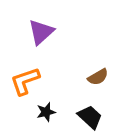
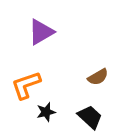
purple triangle: rotated 12 degrees clockwise
orange L-shape: moved 1 px right, 4 px down
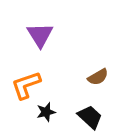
purple triangle: moved 1 px left, 3 px down; rotated 32 degrees counterclockwise
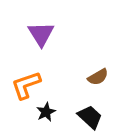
purple triangle: moved 1 px right, 1 px up
black star: rotated 12 degrees counterclockwise
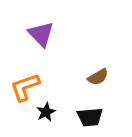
purple triangle: rotated 12 degrees counterclockwise
orange L-shape: moved 1 px left, 2 px down
black trapezoid: rotated 132 degrees clockwise
